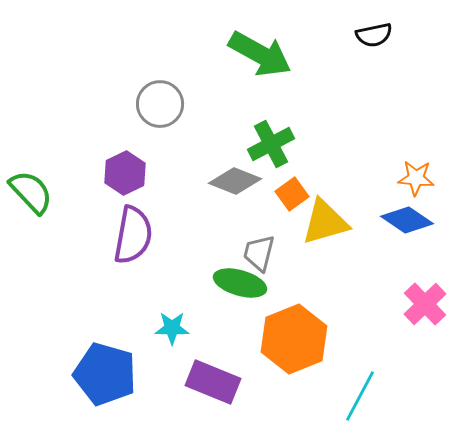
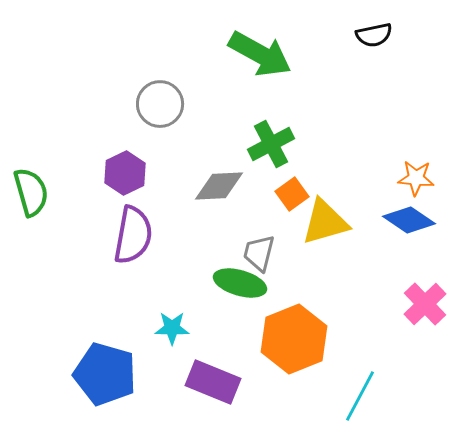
gray diamond: moved 16 px left, 5 px down; rotated 24 degrees counterclockwise
green semicircle: rotated 27 degrees clockwise
blue diamond: moved 2 px right
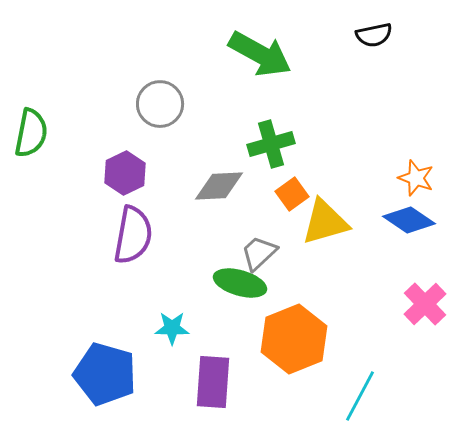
green cross: rotated 12 degrees clockwise
orange star: rotated 15 degrees clockwise
green semicircle: moved 59 px up; rotated 27 degrees clockwise
gray trapezoid: rotated 33 degrees clockwise
purple rectangle: rotated 72 degrees clockwise
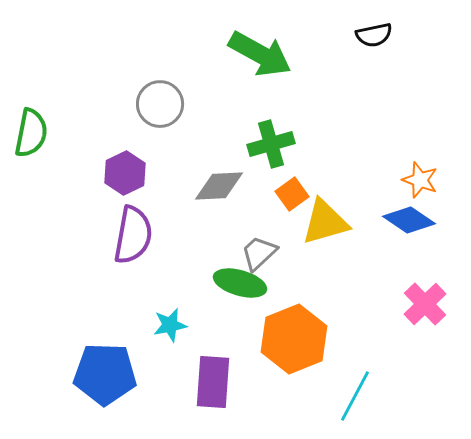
orange star: moved 4 px right, 2 px down
cyan star: moved 2 px left, 3 px up; rotated 12 degrees counterclockwise
blue pentagon: rotated 14 degrees counterclockwise
cyan line: moved 5 px left
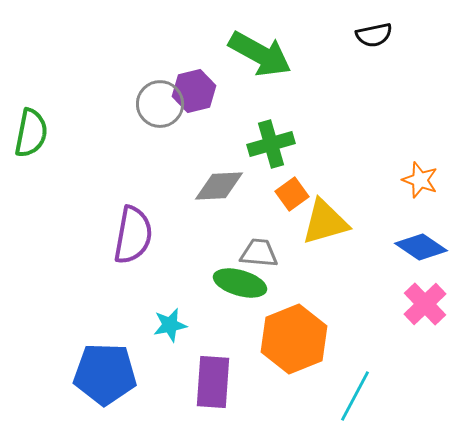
purple hexagon: moved 69 px right, 82 px up; rotated 12 degrees clockwise
blue diamond: moved 12 px right, 27 px down
gray trapezoid: rotated 48 degrees clockwise
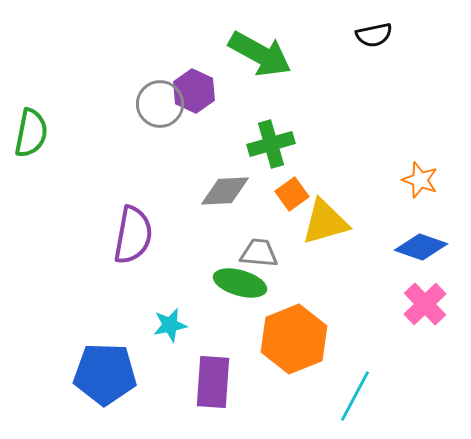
purple hexagon: rotated 21 degrees counterclockwise
gray diamond: moved 6 px right, 5 px down
blue diamond: rotated 15 degrees counterclockwise
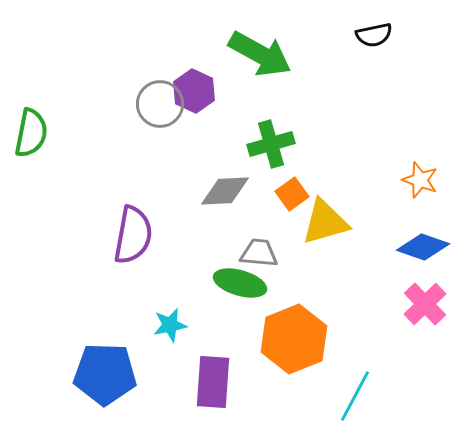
blue diamond: moved 2 px right
